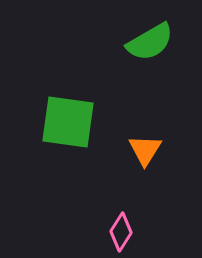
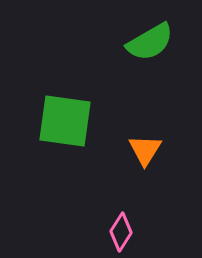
green square: moved 3 px left, 1 px up
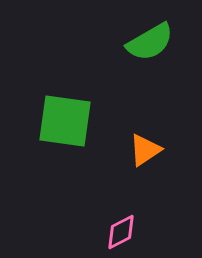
orange triangle: rotated 24 degrees clockwise
pink diamond: rotated 30 degrees clockwise
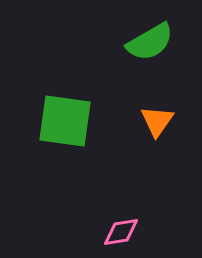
orange triangle: moved 12 px right, 29 px up; rotated 21 degrees counterclockwise
pink diamond: rotated 18 degrees clockwise
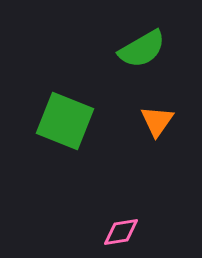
green semicircle: moved 8 px left, 7 px down
green square: rotated 14 degrees clockwise
